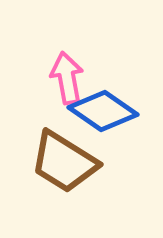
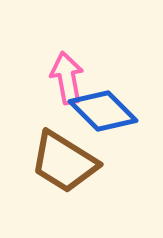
blue diamond: rotated 10 degrees clockwise
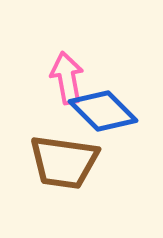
brown trapezoid: rotated 24 degrees counterclockwise
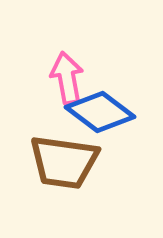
blue diamond: moved 3 px left, 1 px down; rotated 8 degrees counterclockwise
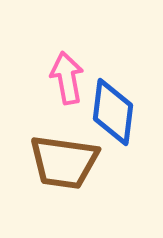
blue diamond: moved 13 px right; rotated 60 degrees clockwise
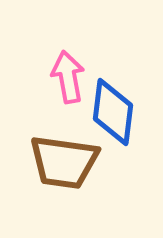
pink arrow: moved 1 px right, 1 px up
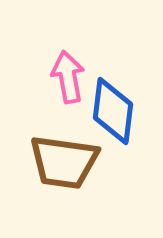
blue diamond: moved 1 px up
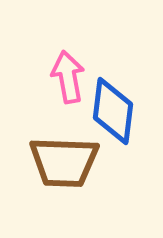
brown trapezoid: rotated 6 degrees counterclockwise
